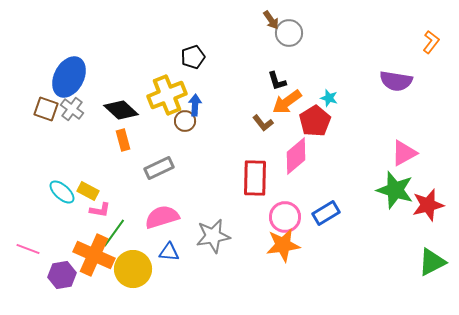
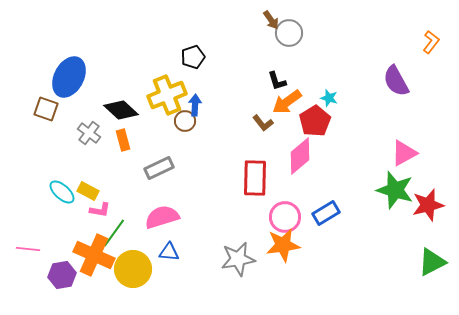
purple semicircle: rotated 52 degrees clockwise
gray cross: moved 17 px right, 24 px down
pink diamond: moved 4 px right
gray star: moved 25 px right, 23 px down
pink line: rotated 15 degrees counterclockwise
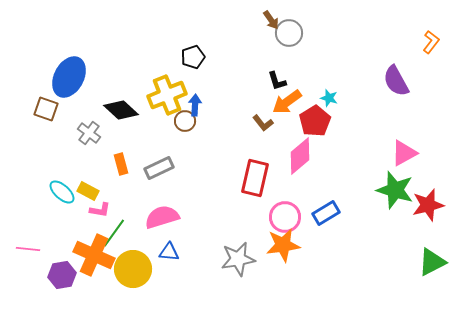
orange rectangle: moved 2 px left, 24 px down
red rectangle: rotated 12 degrees clockwise
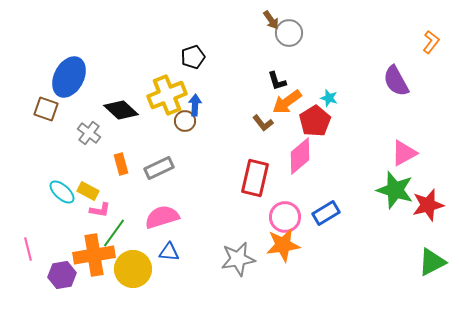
pink line: rotated 70 degrees clockwise
orange cross: rotated 33 degrees counterclockwise
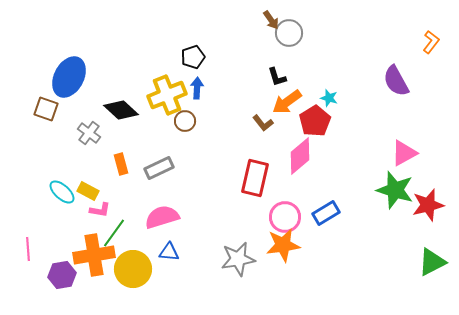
black L-shape: moved 4 px up
blue arrow: moved 2 px right, 17 px up
pink line: rotated 10 degrees clockwise
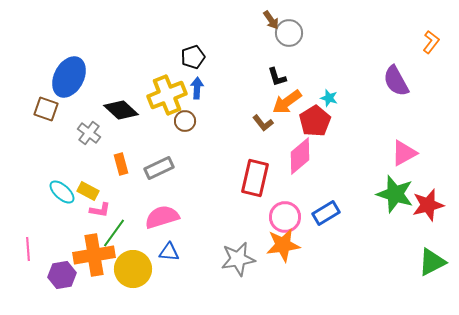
green star: moved 4 px down
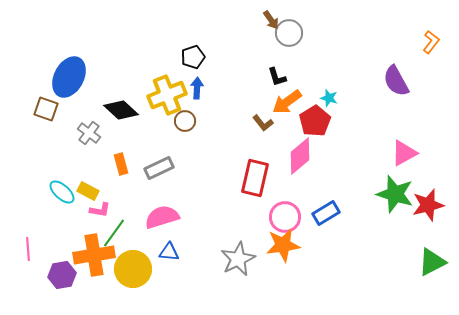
gray star: rotated 16 degrees counterclockwise
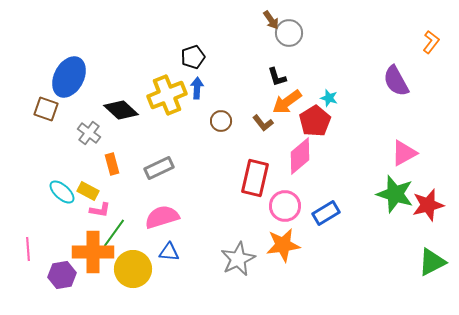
brown circle: moved 36 px right
orange rectangle: moved 9 px left
pink circle: moved 11 px up
orange cross: moved 1 px left, 3 px up; rotated 9 degrees clockwise
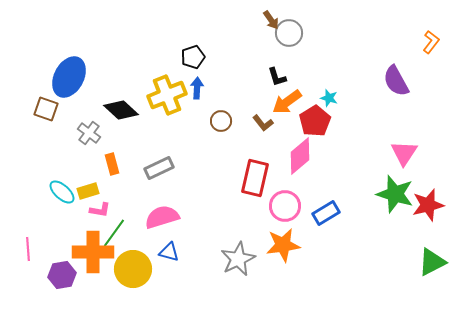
pink triangle: rotated 28 degrees counterclockwise
yellow rectangle: rotated 45 degrees counterclockwise
blue triangle: rotated 10 degrees clockwise
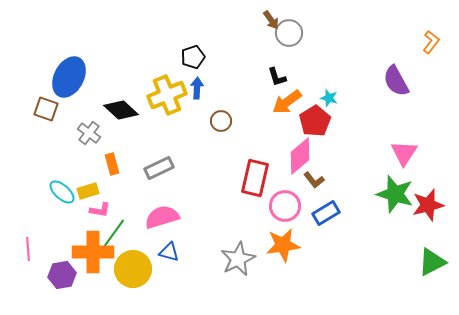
brown L-shape: moved 51 px right, 57 px down
